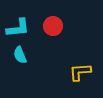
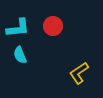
yellow L-shape: moved 1 px left, 1 px down; rotated 30 degrees counterclockwise
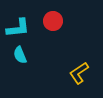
red circle: moved 5 px up
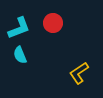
red circle: moved 2 px down
cyan L-shape: moved 1 px right; rotated 15 degrees counterclockwise
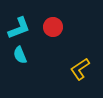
red circle: moved 4 px down
yellow L-shape: moved 1 px right, 4 px up
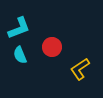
red circle: moved 1 px left, 20 px down
